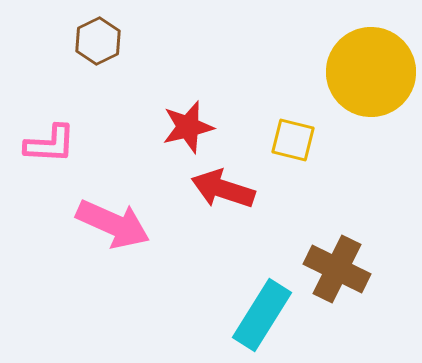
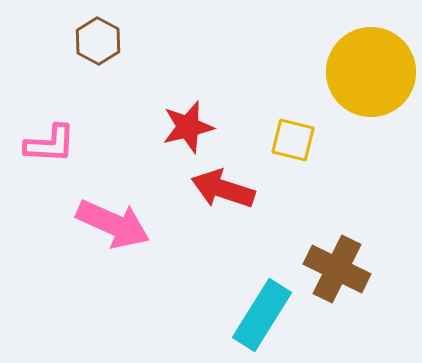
brown hexagon: rotated 6 degrees counterclockwise
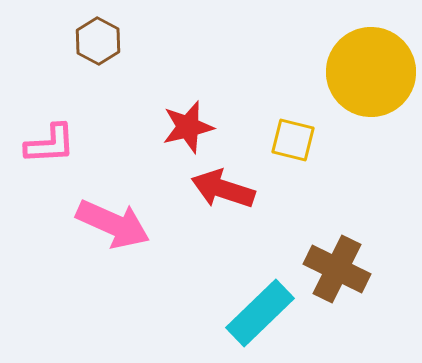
pink L-shape: rotated 6 degrees counterclockwise
cyan rectangle: moved 2 px left, 2 px up; rotated 14 degrees clockwise
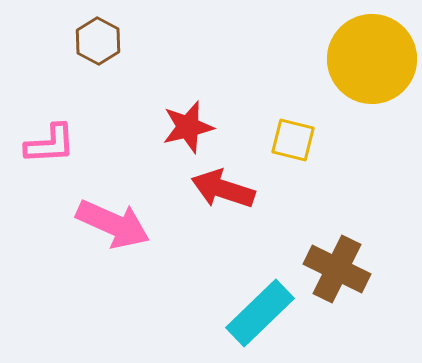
yellow circle: moved 1 px right, 13 px up
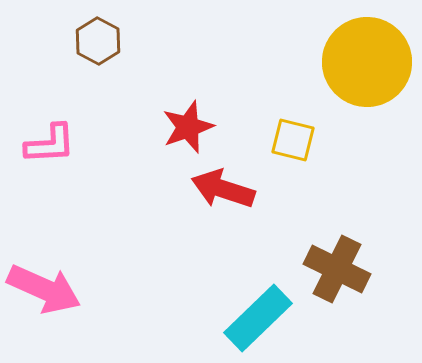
yellow circle: moved 5 px left, 3 px down
red star: rotated 6 degrees counterclockwise
pink arrow: moved 69 px left, 65 px down
cyan rectangle: moved 2 px left, 5 px down
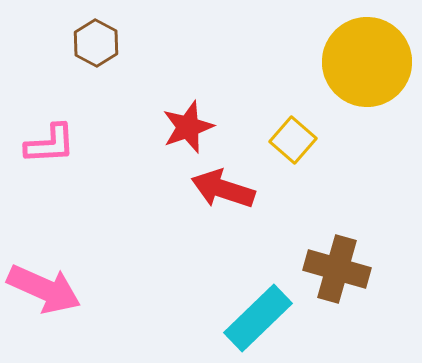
brown hexagon: moved 2 px left, 2 px down
yellow square: rotated 27 degrees clockwise
brown cross: rotated 10 degrees counterclockwise
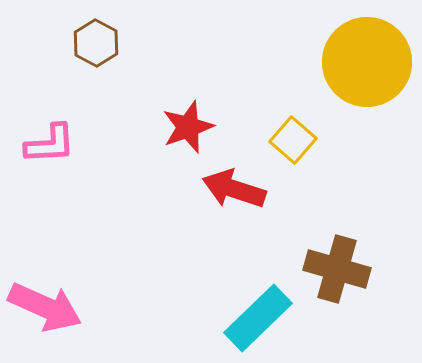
red arrow: moved 11 px right
pink arrow: moved 1 px right, 18 px down
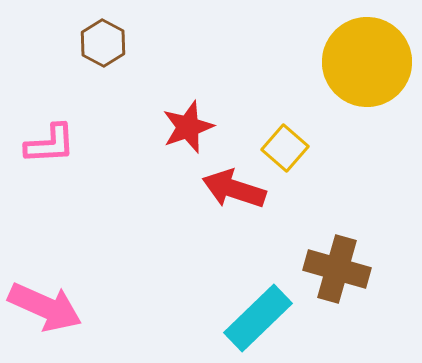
brown hexagon: moved 7 px right
yellow square: moved 8 px left, 8 px down
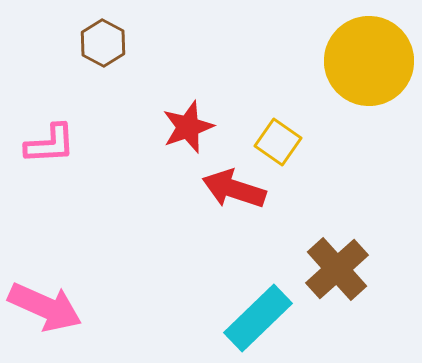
yellow circle: moved 2 px right, 1 px up
yellow square: moved 7 px left, 6 px up; rotated 6 degrees counterclockwise
brown cross: rotated 32 degrees clockwise
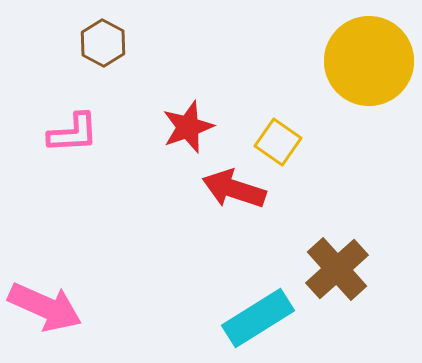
pink L-shape: moved 23 px right, 11 px up
cyan rectangle: rotated 12 degrees clockwise
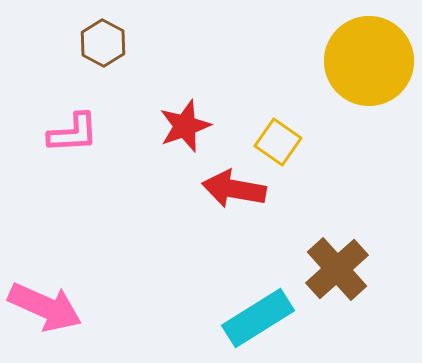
red star: moved 3 px left, 1 px up
red arrow: rotated 8 degrees counterclockwise
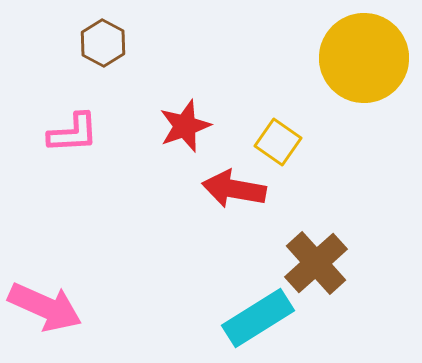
yellow circle: moved 5 px left, 3 px up
brown cross: moved 21 px left, 6 px up
